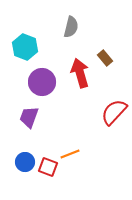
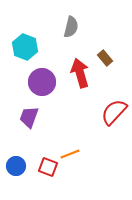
blue circle: moved 9 px left, 4 px down
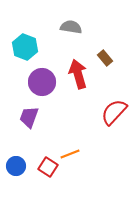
gray semicircle: rotated 95 degrees counterclockwise
red arrow: moved 2 px left, 1 px down
red square: rotated 12 degrees clockwise
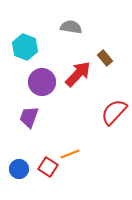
red arrow: rotated 60 degrees clockwise
blue circle: moved 3 px right, 3 px down
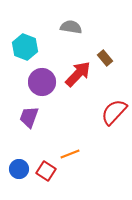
red square: moved 2 px left, 4 px down
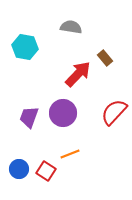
cyan hexagon: rotated 10 degrees counterclockwise
purple circle: moved 21 px right, 31 px down
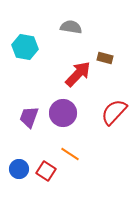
brown rectangle: rotated 35 degrees counterclockwise
orange line: rotated 54 degrees clockwise
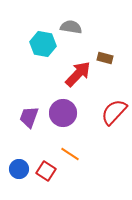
cyan hexagon: moved 18 px right, 3 px up
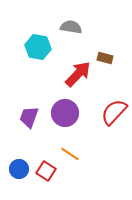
cyan hexagon: moved 5 px left, 3 px down
purple circle: moved 2 px right
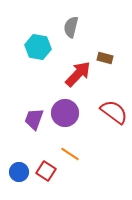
gray semicircle: rotated 85 degrees counterclockwise
red semicircle: rotated 84 degrees clockwise
purple trapezoid: moved 5 px right, 2 px down
blue circle: moved 3 px down
